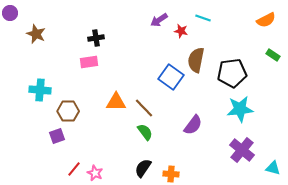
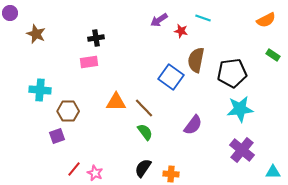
cyan triangle: moved 4 px down; rotated 14 degrees counterclockwise
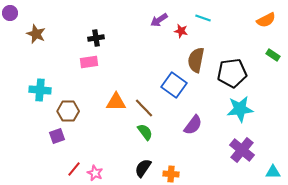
blue square: moved 3 px right, 8 px down
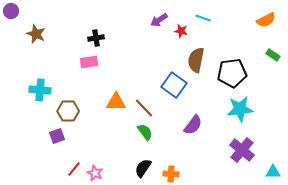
purple circle: moved 1 px right, 2 px up
